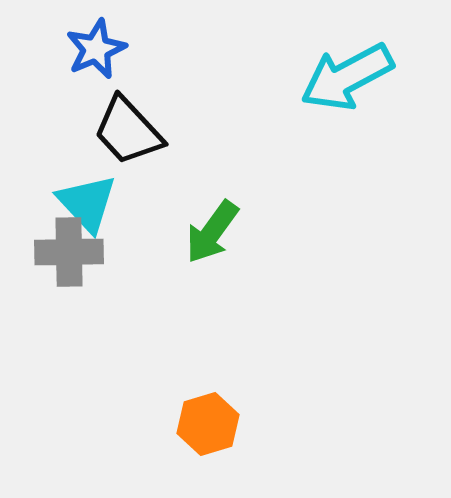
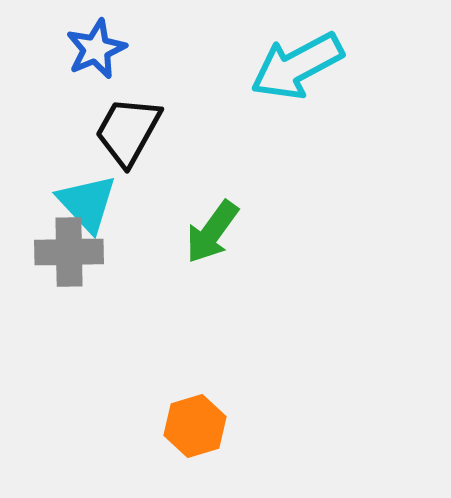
cyan arrow: moved 50 px left, 11 px up
black trapezoid: rotated 72 degrees clockwise
orange hexagon: moved 13 px left, 2 px down
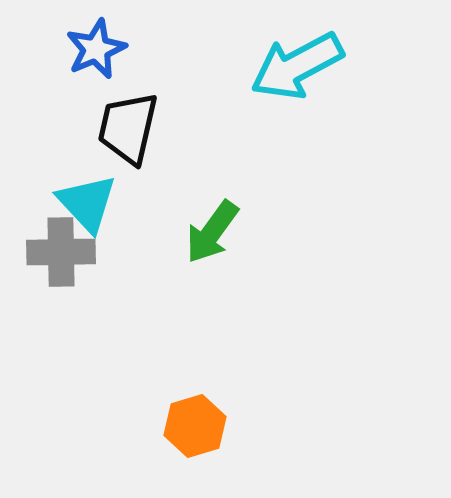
black trapezoid: moved 3 px up; rotated 16 degrees counterclockwise
gray cross: moved 8 px left
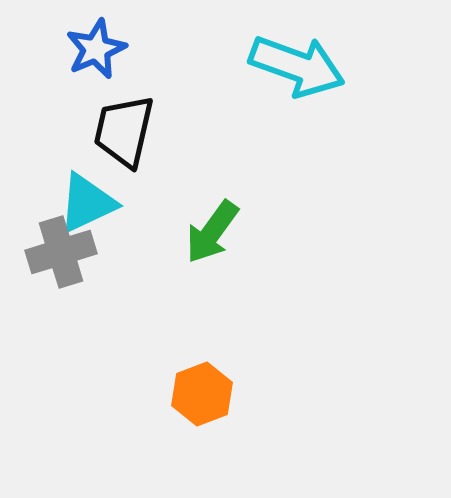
cyan arrow: rotated 132 degrees counterclockwise
black trapezoid: moved 4 px left, 3 px down
cyan triangle: rotated 48 degrees clockwise
gray cross: rotated 16 degrees counterclockwise
orange hexagon: moved 7 px right, 32 px up; rotated 4 degrees counterclockwise
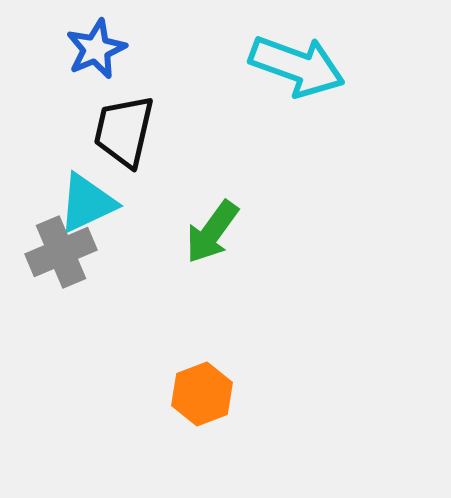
gray cross: rotated 6 degrees counterclockwise
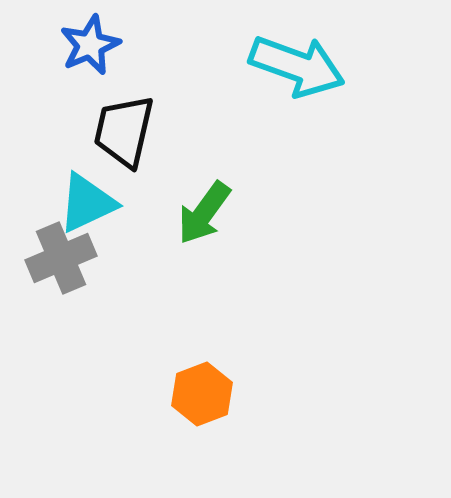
blue star: moved 6 px left, 4 px up
green arrow: moved 8 px left, 19 px up
gray cross: moved 6 px down
